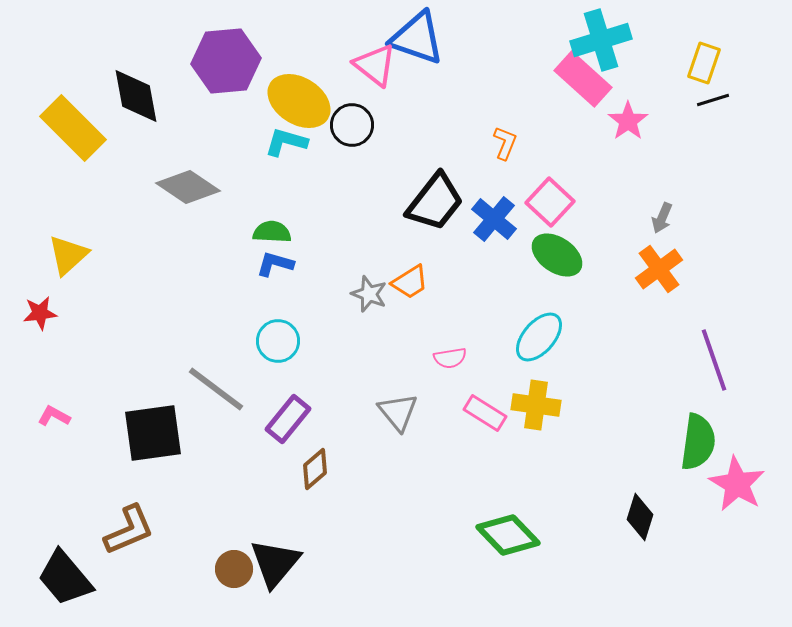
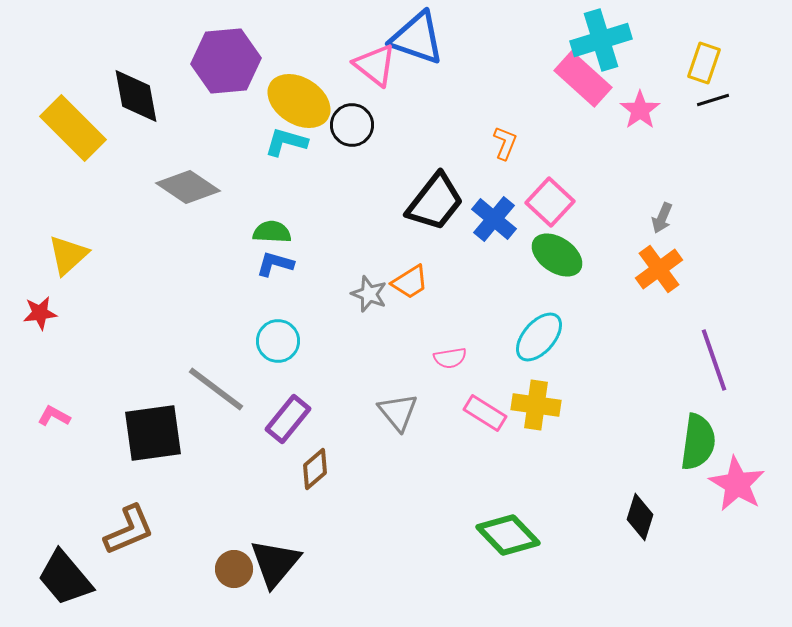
pink star at (628, 121): moved 12 px right, 11 px up
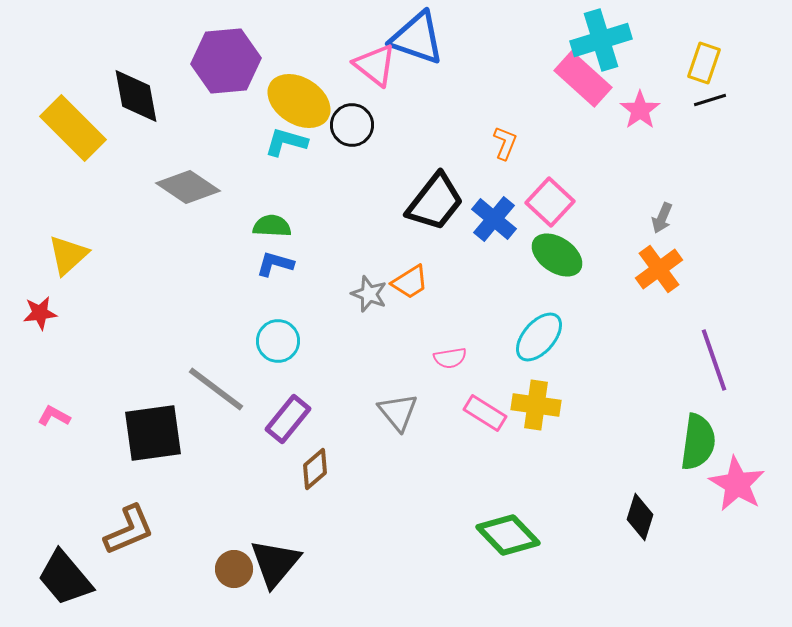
black line at (713, 100): moved 3 px left
green semicircle at (272, 232): moved 6 px up
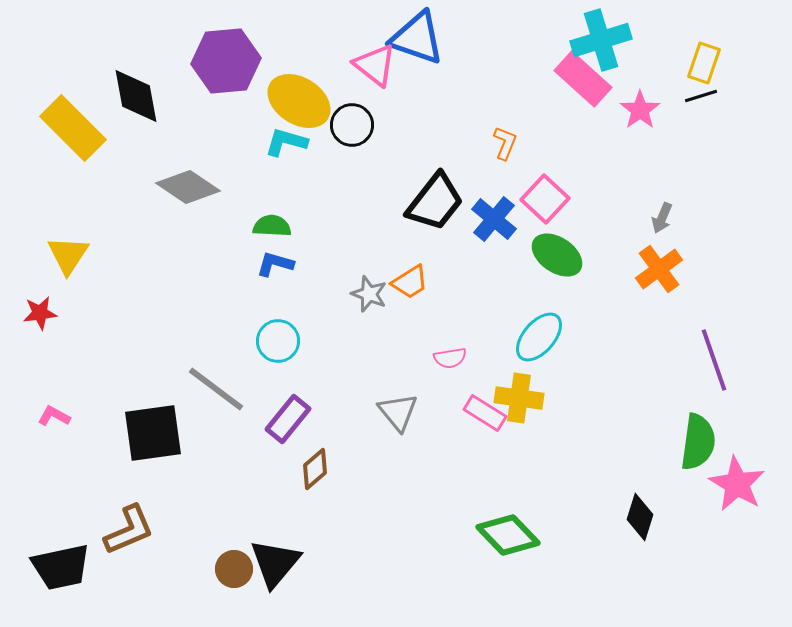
black line at (710, 100): moved 9 px left, 4 px up
pink square at (550, 202): moved 5 px left, 3 px up
yellow triangle at (68, 255): rotated 15 degrees counterclockwise
yellow cross at (536, 405): moved 17 px left, 7 px up
black trapezoid at (65, 578): moved 4 px left, 11 px up; rotated 62 degrees counterclockwise
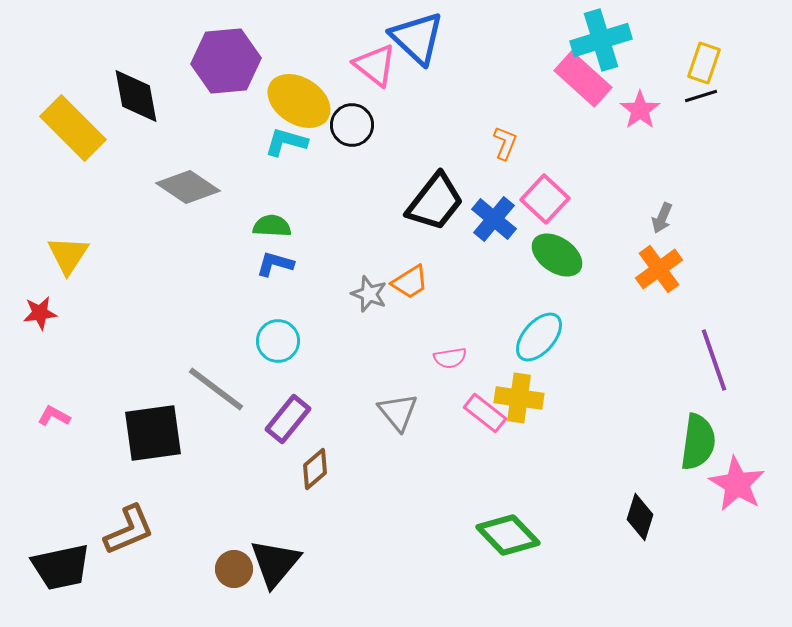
blue triangle at (417, 38): rotated 24 degrees clockwise
pink rectangle at (485, 413): rotated 6 degrees clockwise
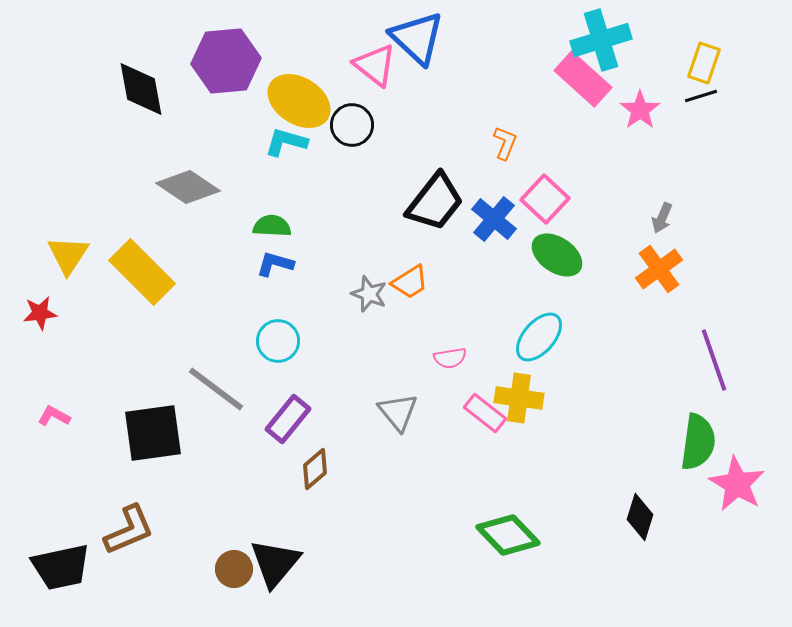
black diamond at (136, 96): moved 5 px right, 7 px up
yellow rectangle at (73, 128): moved 69 px right, 144 px down
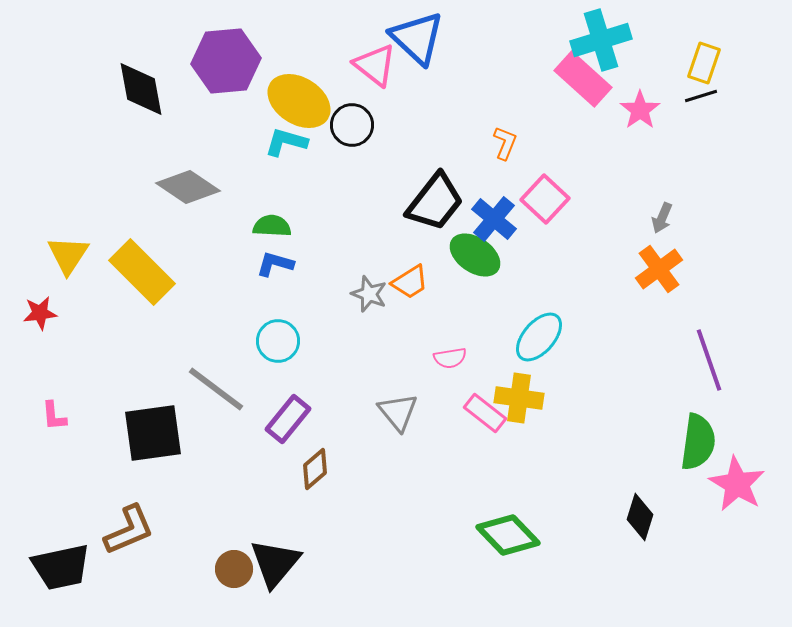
green ellipse at (557, 255): moved 82 px left
purple line at (714, 360): moved 5 px left
pink L-shape at (54, 416): rotated 124 degrees counterclockwise
